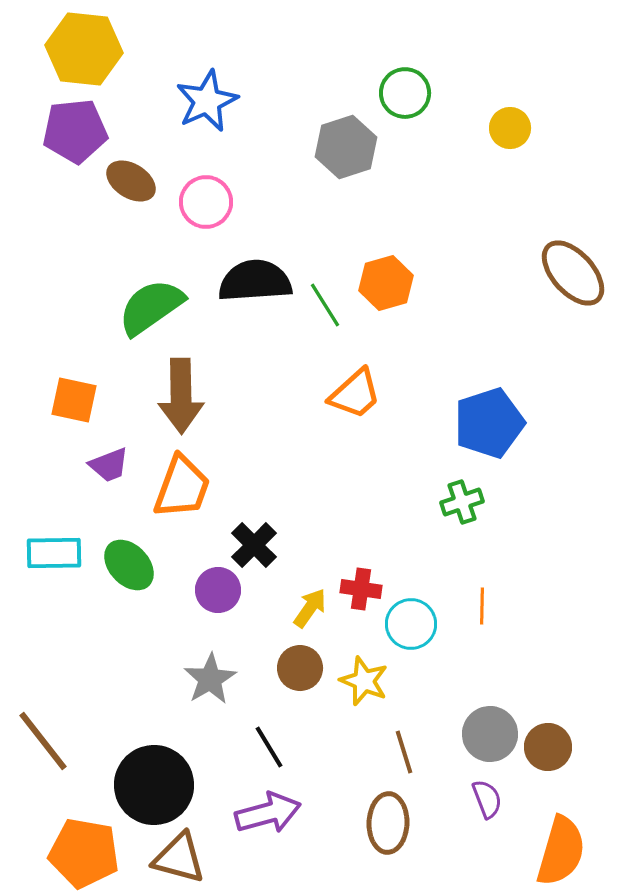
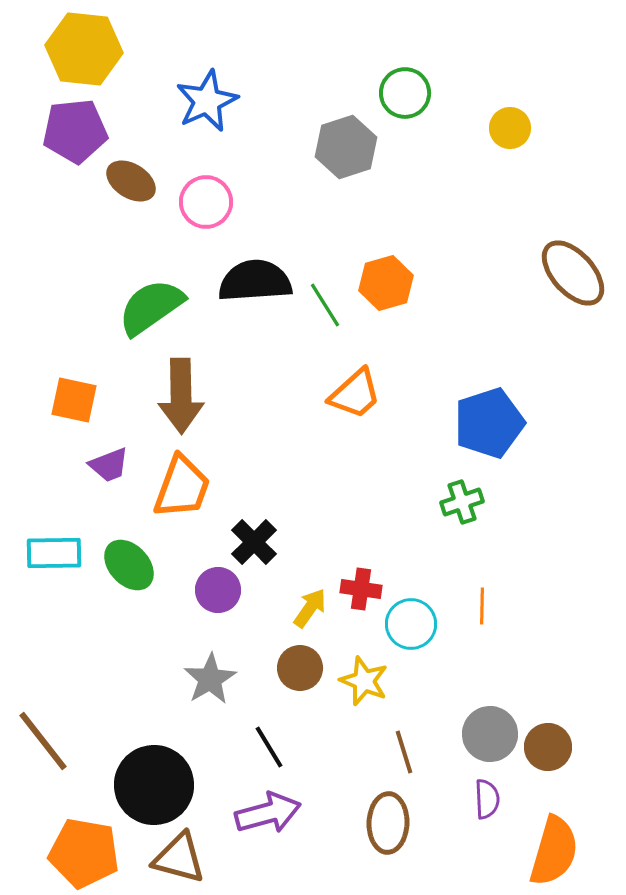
black cross at (254, 545): moved 3 px up
purple semicircle at (487, 799): rotated 18 degrees clockwise
orange semicircle at (561, 851): moved 7 px left
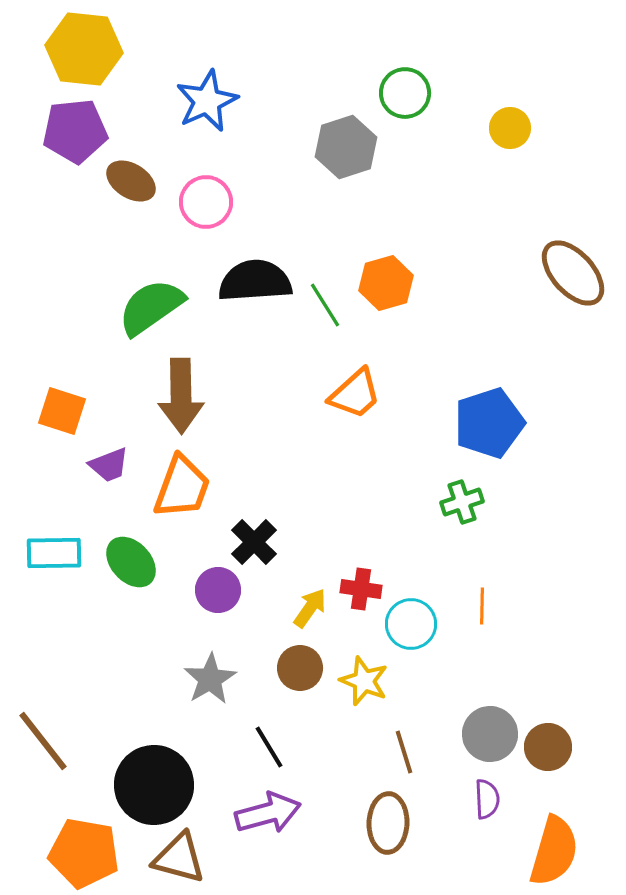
orange square at (74, 400): moved 12 px left, 11 px down; rotated 6 degrees clockwise
green ellipse at (129, 565): moved 2 px right, 3 px up
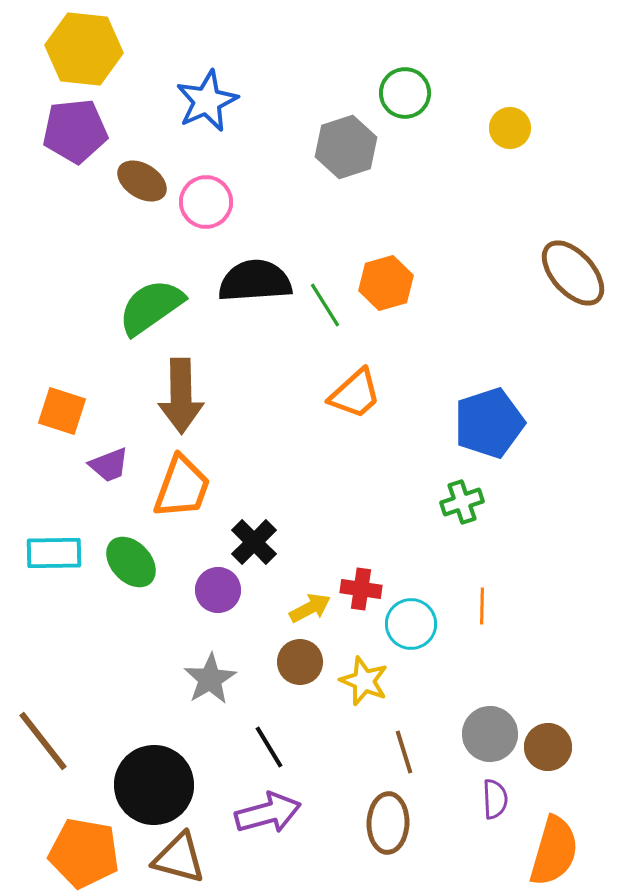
brown ellipse at (131, 181): moved 11 px right
yellow arrow at (310, 608): rotated 27 degrees clockwise
brown circle at (300, 668): moved 6 px up
purple semicircle at (487, 799): moved 8 px right
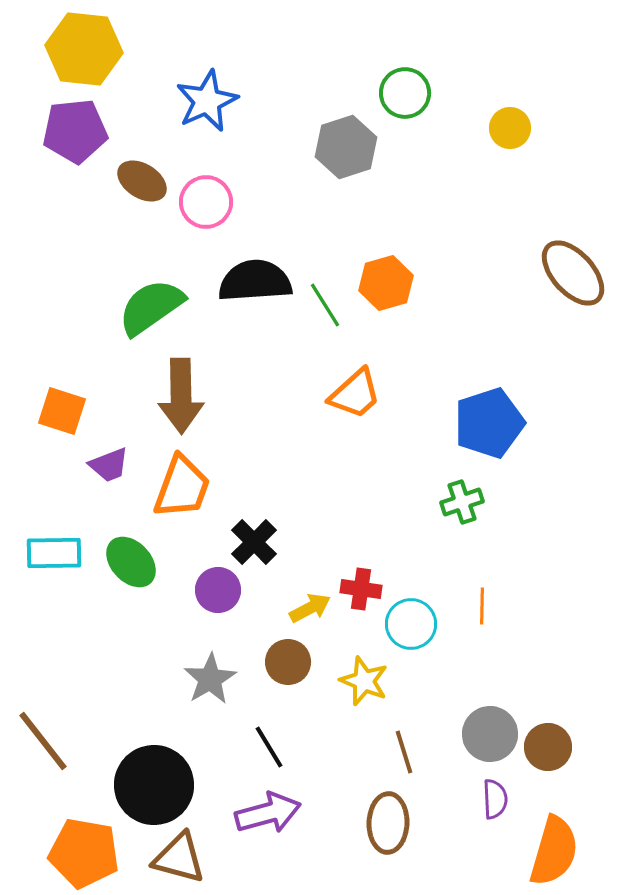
brown circle at (300, 662): moved 12 px left
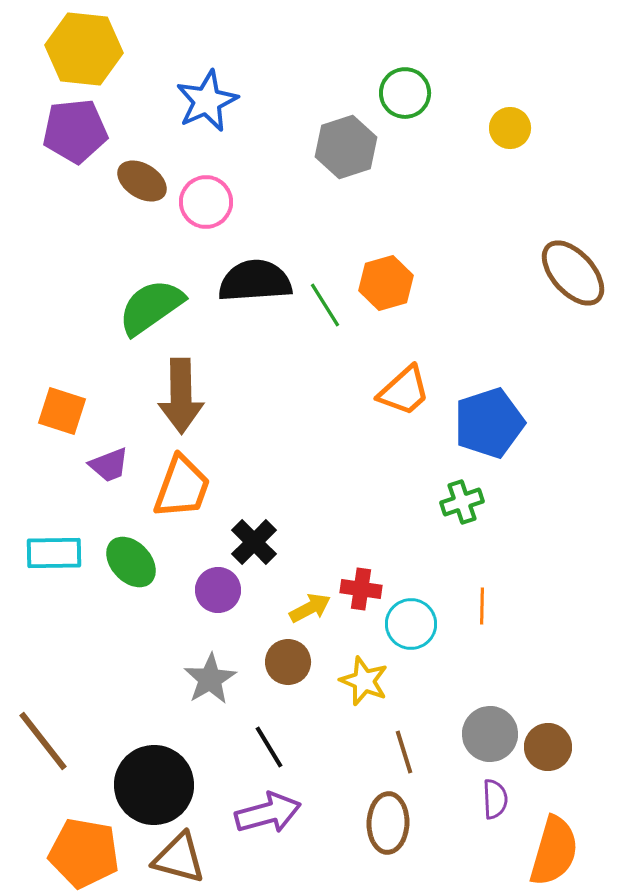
orange trapezoid at (355, 394): moved 49 px right, 3 px up
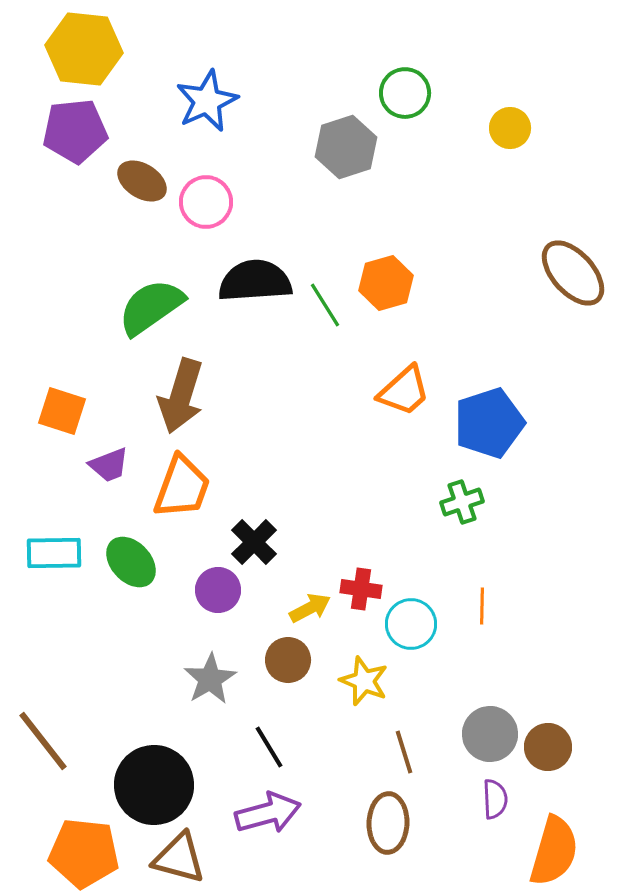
brown arrow at (181, 396): rotated 18 degrees clockwise
brown circle at (288, 662): moved 2 px up
orange pentagon at (84, 853): rotated 4 degrees counterclockwise
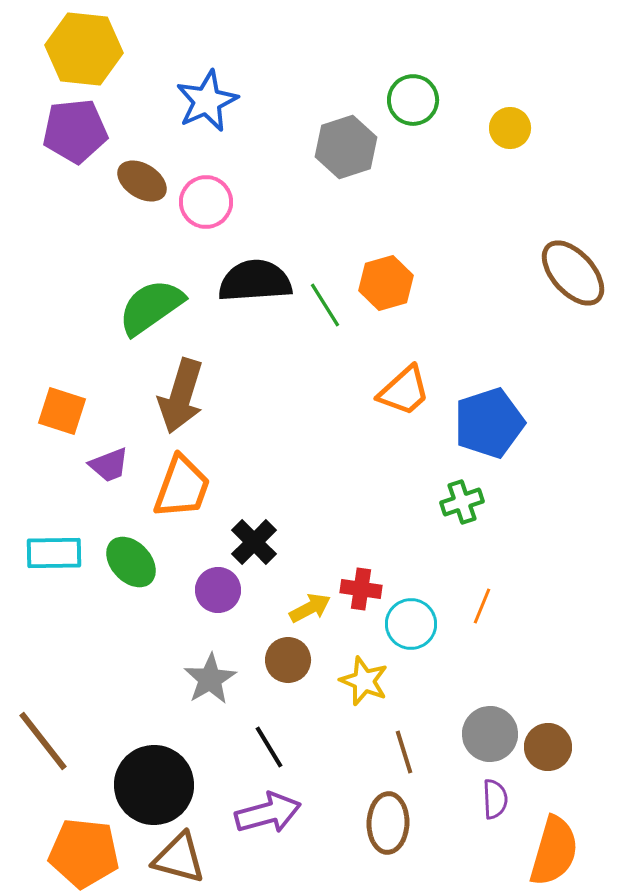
green circle at (405, 93): moved 8 px right, 7 px down
orange line at (482, 606): rotated 21 degrees clockwise
